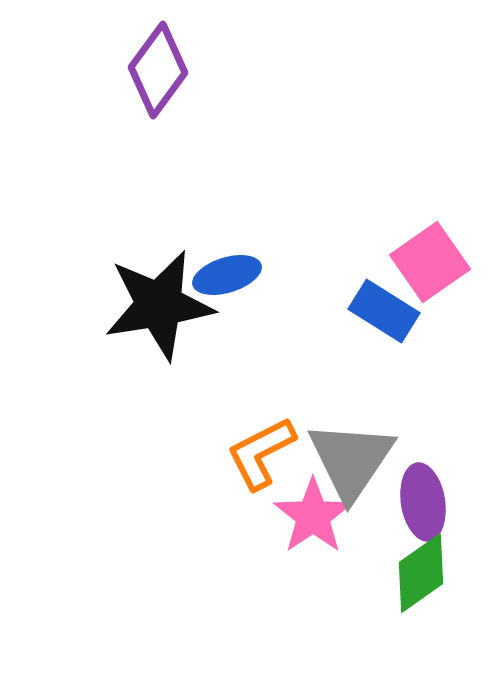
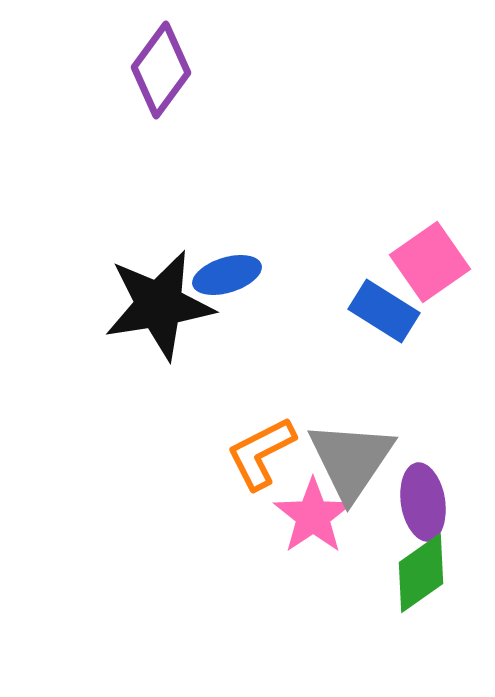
purple diamond: moved 3 px right
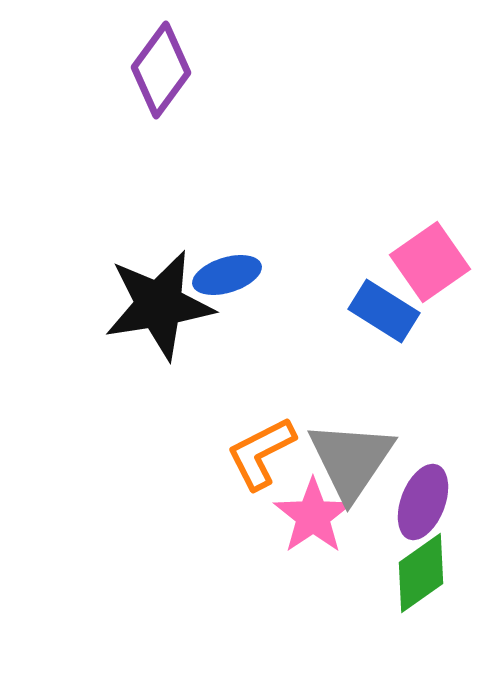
purple ellipse: rotated 30 degrees clockwise
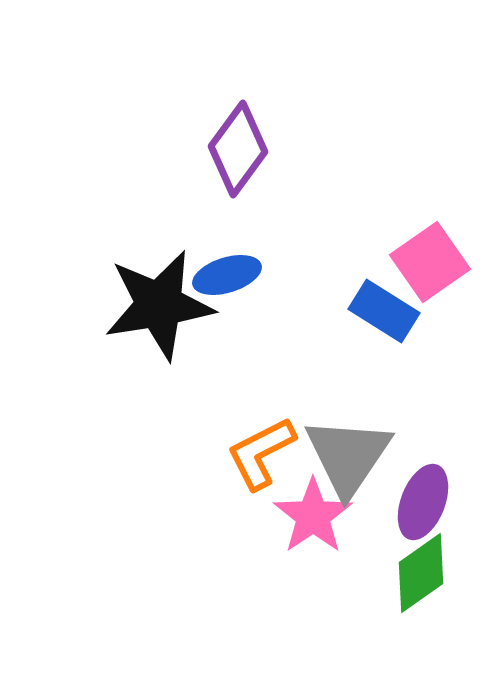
purple diamond: moved 77 px right, 79 px down
gray triangle: moved 3 px left, 4 px up
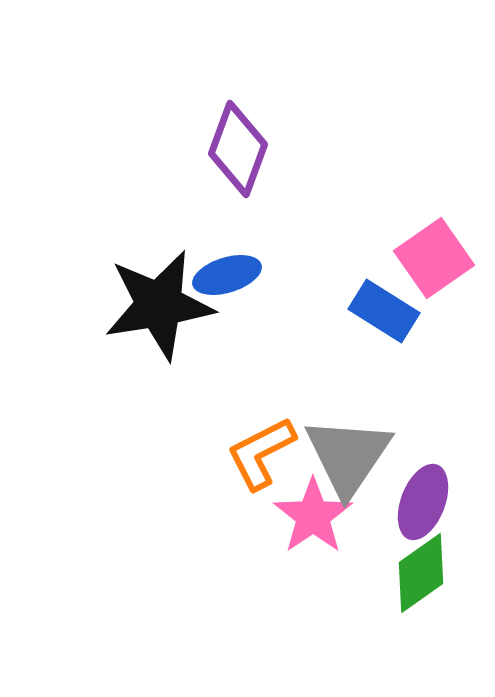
purple diamond: rotated 16 degrees counterclockwise
pink square: moved 4 px right, 4 px up
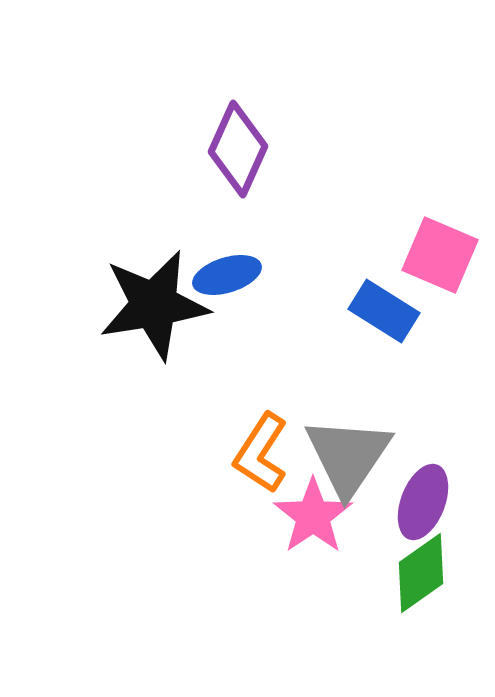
purple diamond: rotated 4 degrees clockwise
pink square: moved 6 px right, 3 px up; rotated 32 degrees counterclockwise
black star: moved 5 px left
orange L-shape: rotated 30 degrees counterclockwise
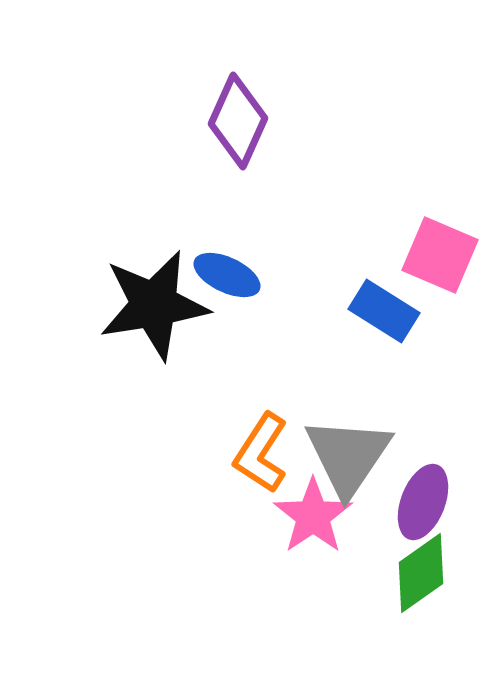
purple diamond: moved 28 px up
blue ellipse: rotated 42 degrees clockwise
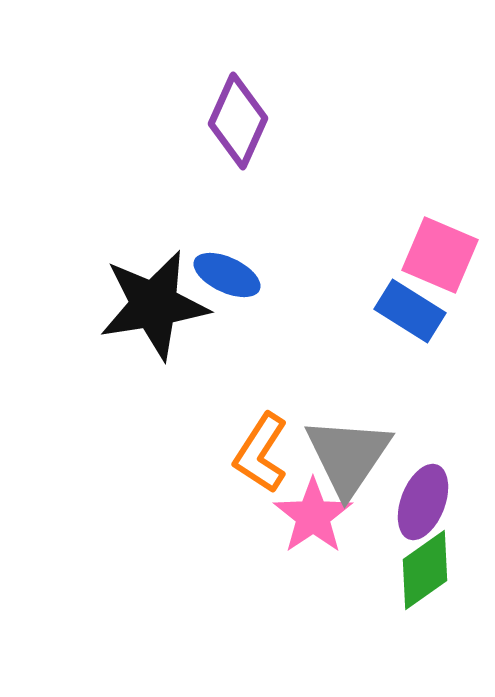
blue rectangle: moved 26 px right
green diamond: moved 4 px right, 3 px up
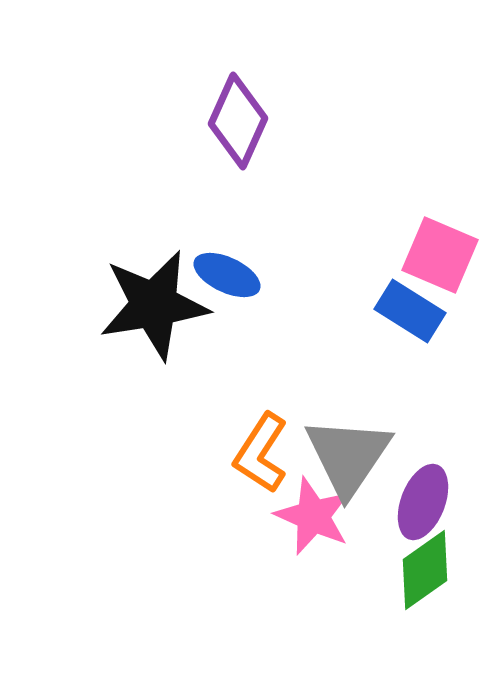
pink star: rotated 14 degrees counterclockwise
